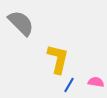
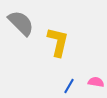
yellow L-shape: moved 17 px up
blue line: moved 1 px down
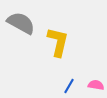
gray semicircle: rotated 16 degrees counterclockwise
pink semicircle: moved 3 px down
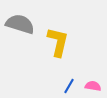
gray semicircle: moved 1 px left, 1 px down; rotated 12 degrees counterclockwise
pink semicircle: moved 3 px left, 1 px down
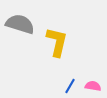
yellow L-shape: moved 1 px left
blue line: moved 1 px right
